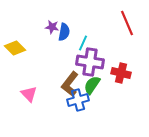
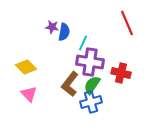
yellow diamond: moved 11 px right, 19 px down
blue cross: moved 13 px right, 2 px down
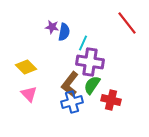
red line: rotated 15 degrees counterclockwise
red cross: moved 10 px left, 27 px down
blue cross: moved 19 px left
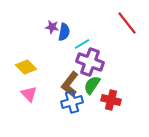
cyan line: moved 1 px left, 1 px down; rotated 35 degrees clockwise
purple cross: rotated 12 degrees clockwise
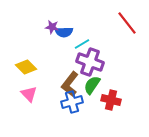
blue semicircle: rotated 78 degrees clockwise
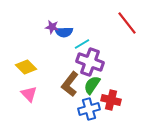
blue cross: moved 17 px right, 7 px down
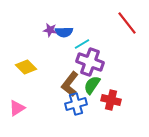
purple star: moved 2 px left, 3 px down
pink triangle: moved 12 px left, 14 px down; rotated 42 degrees clockwise
blue cross: moved 13 px left, 5 px up
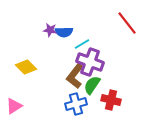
brown L-shape: moved 5 px right, 8 px up
pink triangle: moved 3 px left, 2 px up
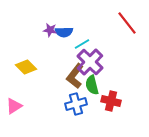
purple cross: rotated 24 degrees clockwise
green semicircle: rotated 48 degrees counterclockwise
red cross: moved 1 px down
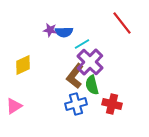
red line: moved 5 px left
yellow diamond: moved 3 px left, 2 px up; rotated 70 degrees counterclockwise
red cross: moved 1 px right, 3 px down
